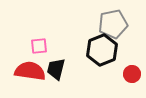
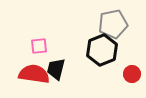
red semicircle: moved 4 px right, 3 px down
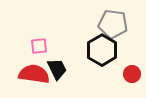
gray pentagon: rotated 20 degrees clockwise
black hexagon: rotated 8 degrees counterclockwise
black trapezoid: moved 1 px right; rotated 140 degrees clockwise
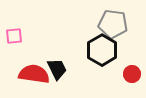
pink square: moved 25 px left, 10 px up
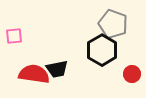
gray pentagon: rotated 12 degrees clockwise
black trapezoid: rotated 105 degrees clockwise
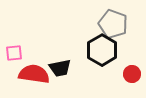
pink square: moved 17 px down
black trapezoid: moved 3 px right, 1 px up
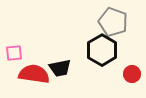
gray pentagon: moved 2 px up
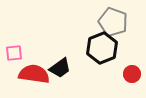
black hexagon: moved 2 px up; rotated 8 degrees clockwise
black trapezoid: rotated 25 degrees counterclockwise
